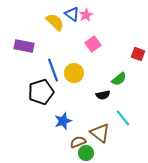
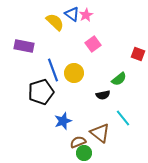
green circle: moved 2 px left
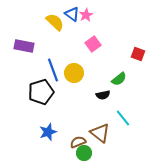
blue star: moved 15 px left, 11 px down
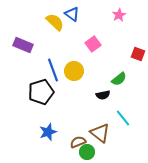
pink star: moved 33 px right
purple rectangle: moved 1 px left, 1 px up; rotated 12 degrees clockwise
yellow circle: moved 2 px up
green circle: moved 3 px right, 1 px up
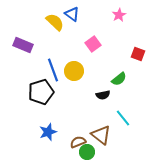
brown triangle: moved 1 px right, 2 px down
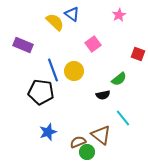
black pentagon: rotated 25 degrees clockwise
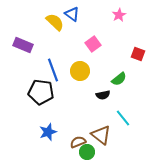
yellow circle: moved 6 px right
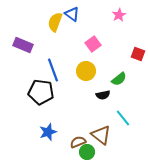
yellow semicircle: rotated 114 degrees counterclockwise
yellow circle: moved 6 px right
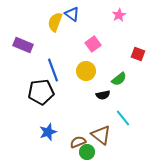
black pentagon: rotated 15 degrees counterclockwise
